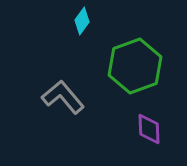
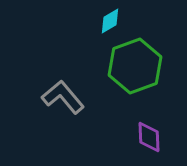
cyan diamond: moved 28 px right; rotated 24 degrees clockwise
purple diamond: moved 8 px down
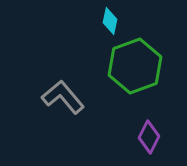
cyan diamond: rotated 48 degrees counterclockwise
purple diamond: rotated 28 degrees clockwise
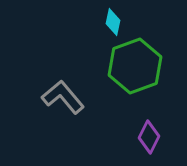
cyan diamond: moved 3 px right, 1 px down
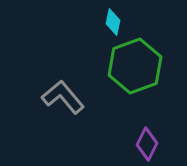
purple diamond: moved 2 px left, 7 px down
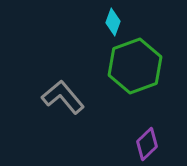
cyan diamond: rotated 8 degrees clockwise
purple diamond: rotated 20 degrees clockwise
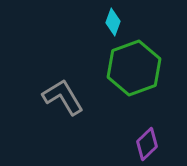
green hexagon: moved 1 px left, 2 px down
gray L-shape: rotated 9 degrees clockwise
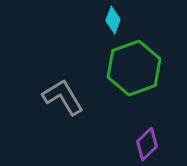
cyan diamond: moved 2 px up
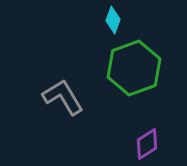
purple diamond: rotated 12 degrees clockwise
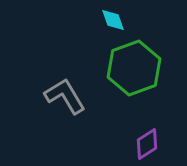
cyan diamond: rotated 40 degrees counterclockwise
gray L-shape: moved 2 px right, 1 px up
